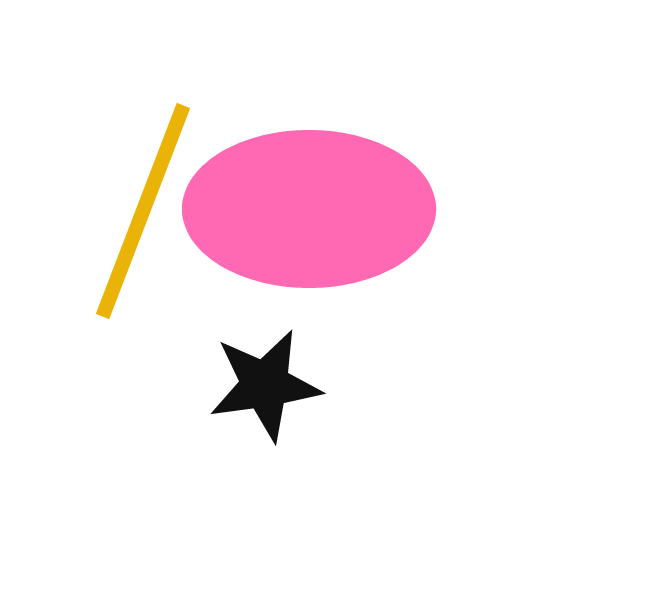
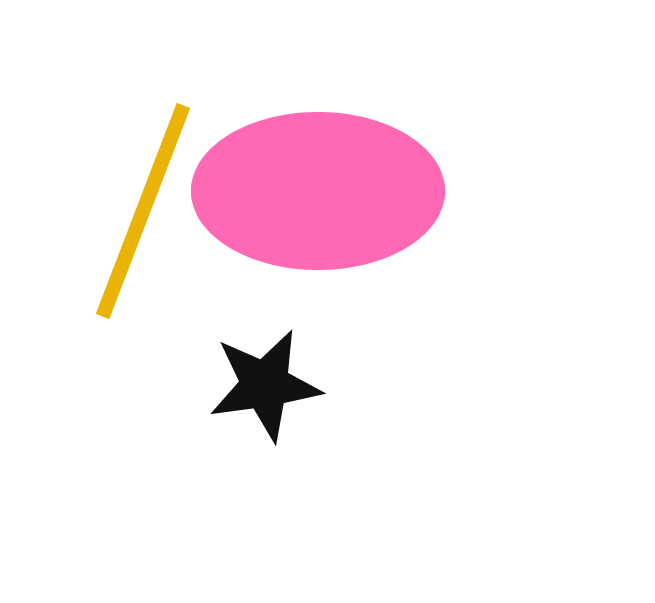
pink ellipse: moved 9 px right, 18 px up
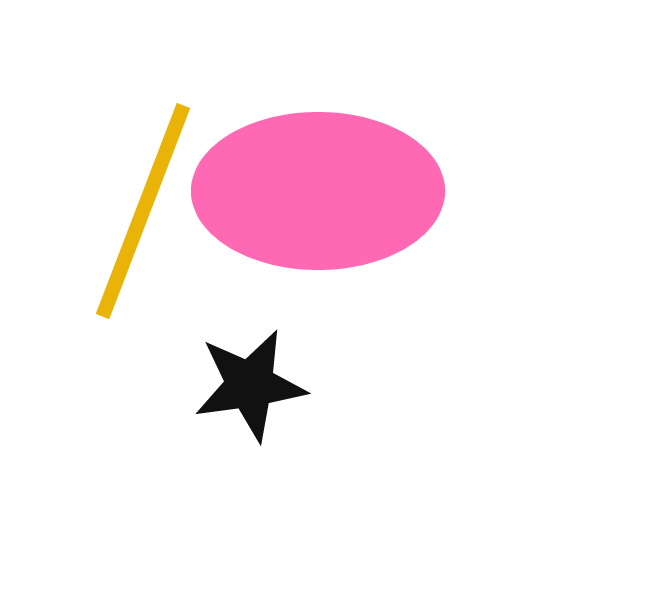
black star: moved 15 px left
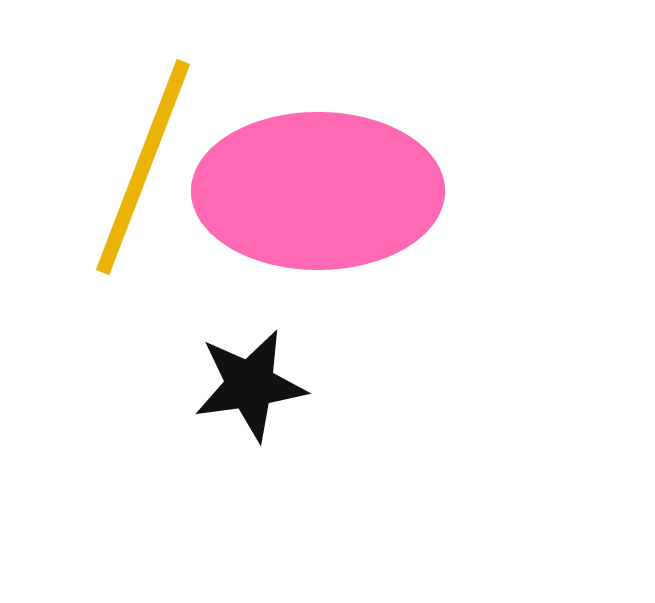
yellow line: moved 44 px up
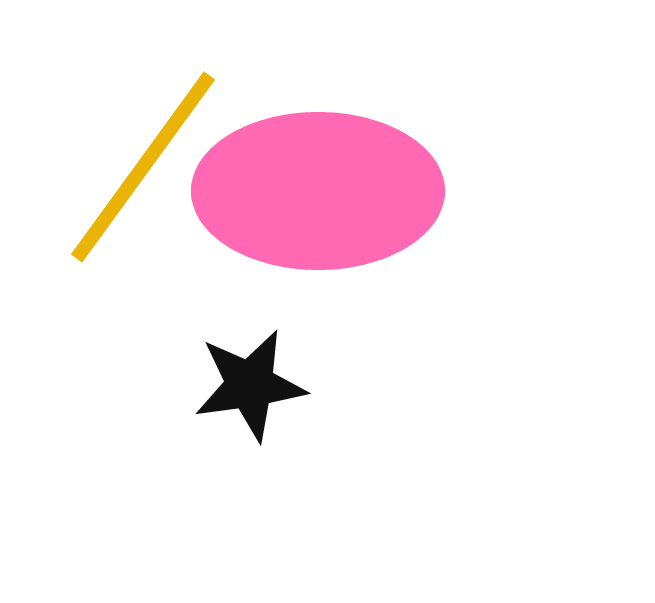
yellow line: rotated 15 degrees clockwise
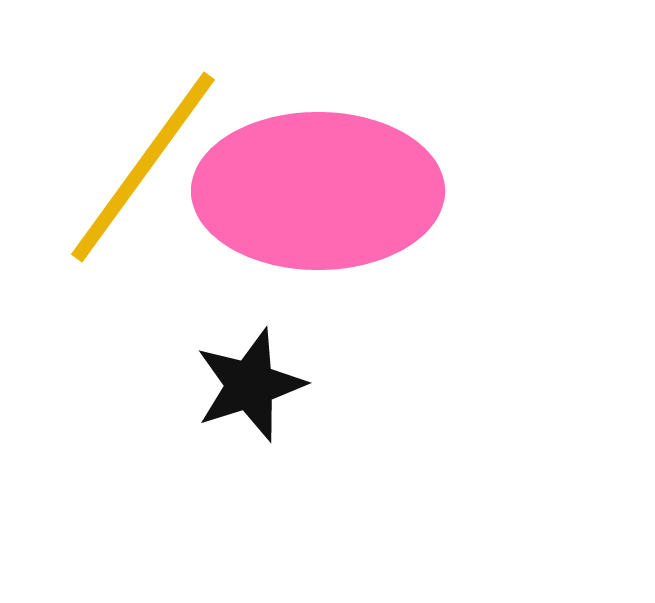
black star: rotated 10 degrees counterclockwise
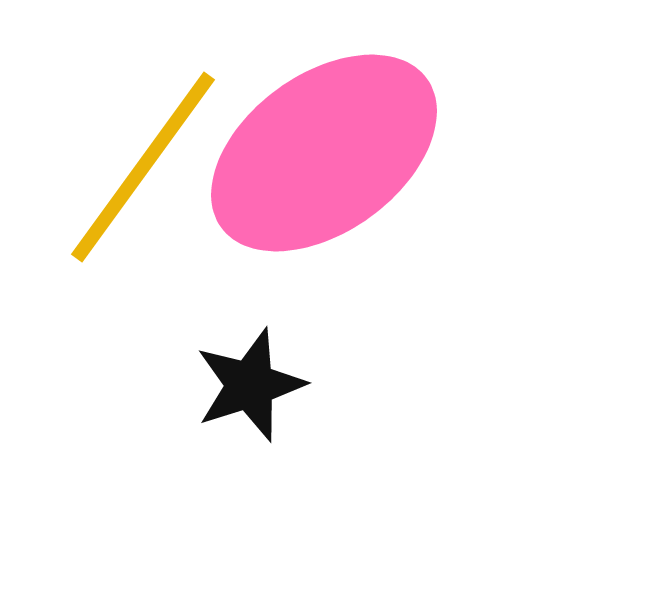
pink ellipse: moved 6 px right, 38 px up; rotated 36 degrees counterclockwise
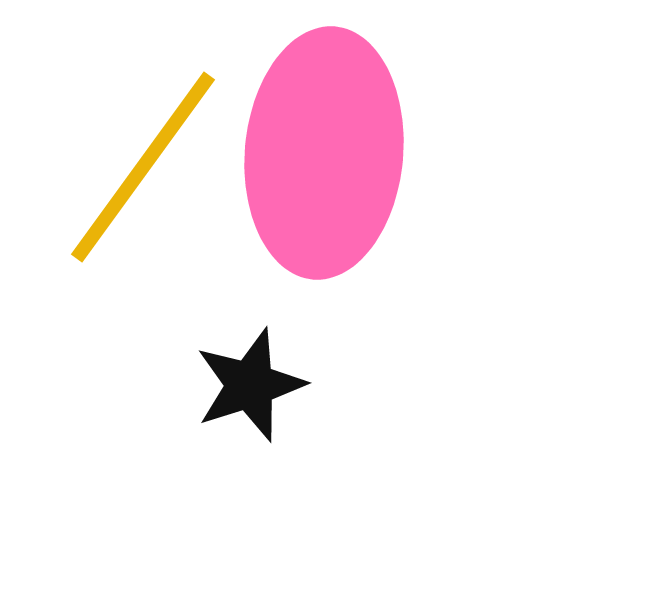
pink ellipse: rotated 49 degrees counterclockwise
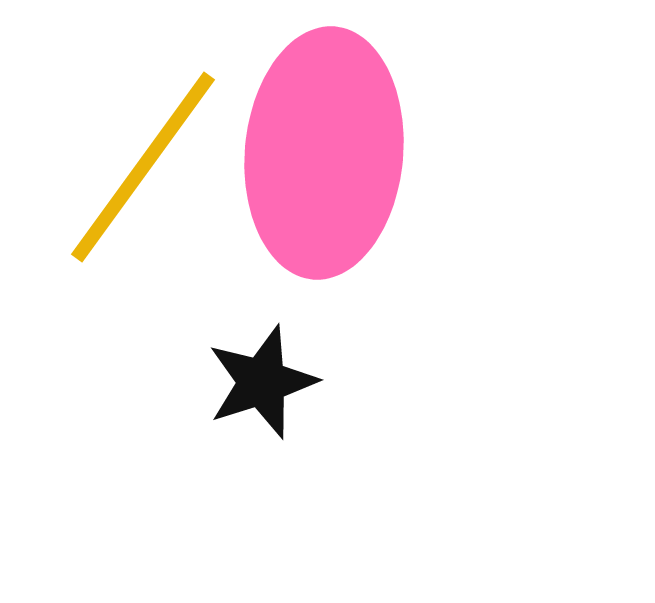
black star: moved 12 px right, 3 px up
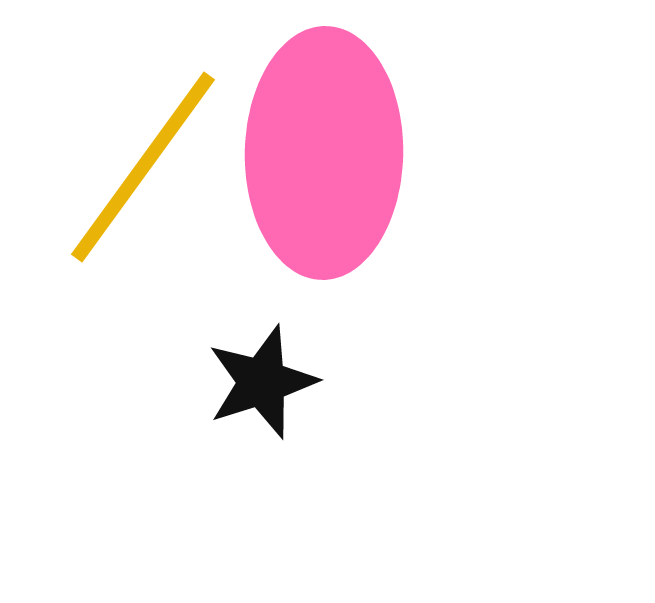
pink ellipse: rotated 4 degrees counterclockwise
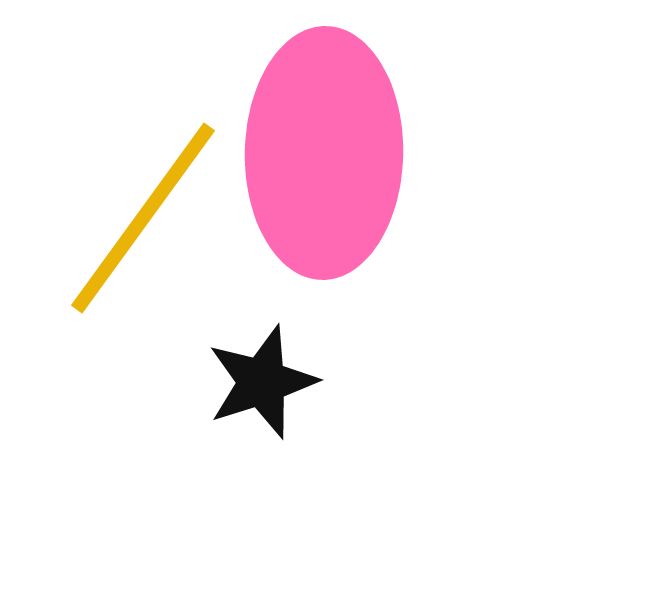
yellow line: moved 51 px down
